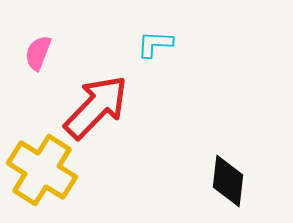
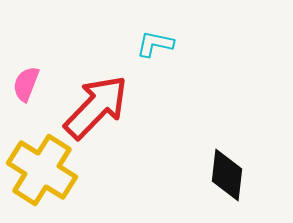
cyan L-shape: rotated 9 degrees clockwise
pink semicircle: moved 12 px left, 31 px down
black diamond: moved 1 px left, 6 px up
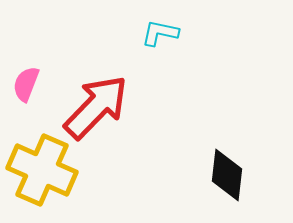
cyan L-shape: moved 5 px right, 11 px up
yellow cross: rotated 8 degrees counterclockwise
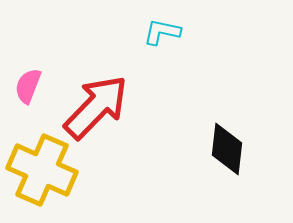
cyan L-shape: moved 2 px right, 1 px up
pink semicircle: moved 2 px right, 2 px down
black diamond: moved 26 px up
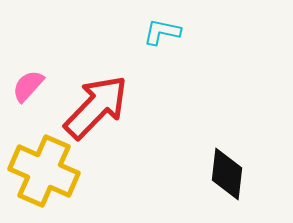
pink semicircle: rotated 21 degrees clockwise
black diamond: moved 25 px down
yellow cross: moved 2 px right, 1 px down
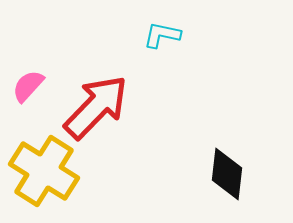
cyan L-shape: moved 3 px down
yellow cross: rotated 8 degrees clockwise
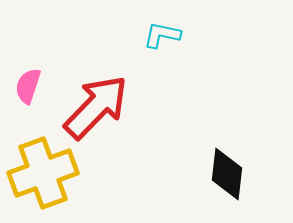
pink semicircle: rotated 24 degrees counterclockwise
yellow cross: moved 1 px left, 2 px down; rotated 38 degrees clockwise
